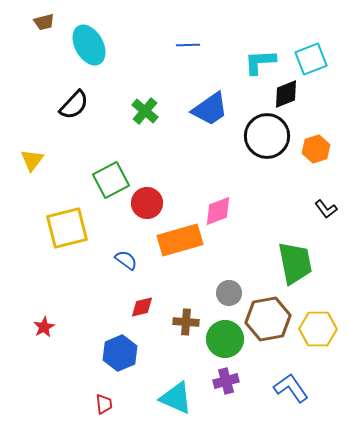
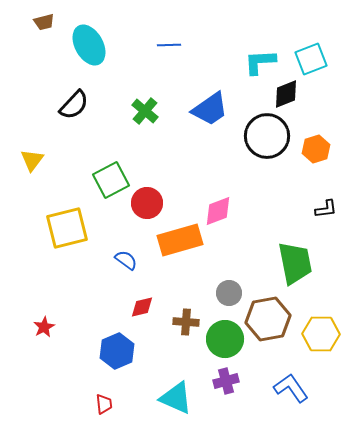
blue line: moved 19 px left
black L-shape: rotated 60 degrees counterclockwise
yellow hexagon: moved 3 px right, 5 px down
blue hexagon: moved 3 px left, 2 px up
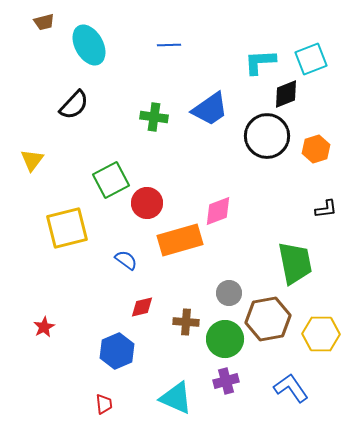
green cross: moved 9 px right, 6 px down; rotated 32 degrees counterclockwise
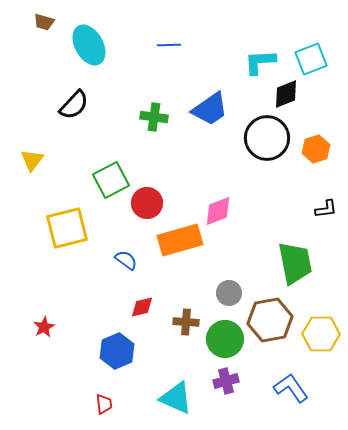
brown trapezoid: rotated 30 degrees clockwise
black circle: moved 2 px down
brown hexagon: moved 2 px right, 1 px down
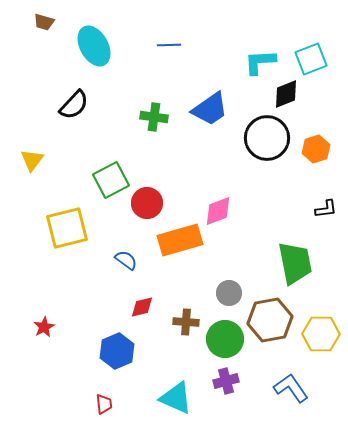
cyan ellipse: moved 5 px right, 1 px down
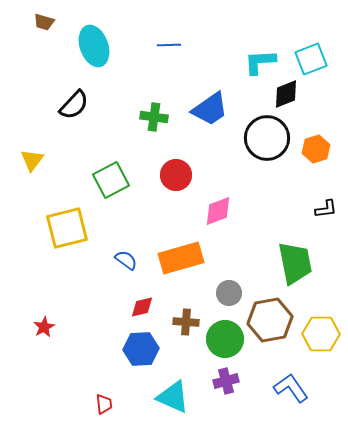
cyan ellipse: rotated 9 degrees clockwise
red circle: moved 29 px right, 28 px up
orange rectangle: moved 1 px right, 18 px down
blue hexagon: moved 24 px right, 2 px up; rotated 20 degrees clockwise
cyan triangle: moved 3 px left, 1 px up
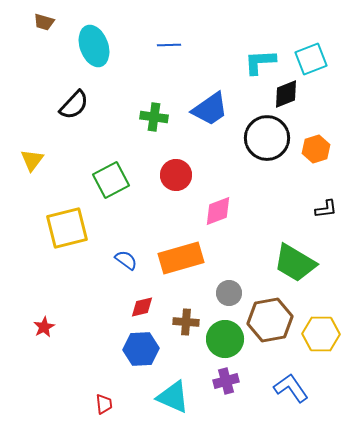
green trapezoid: rotated 132 degrees clockwise
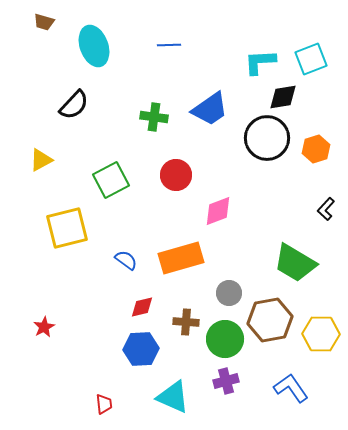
black diamond: moved 3 px left, 3 px down; rotated 12 degrees clockwise
yellow triangle: moved 9 px right; rotated 25 degrees clockwise
black L-shape: rotated 140 degrees clockwise
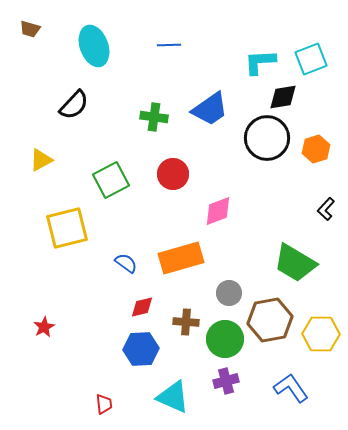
brown trapezoid: moved 14 px left, 7 px down
red circle: moved 3 px left, 1 px up
blue semicircle: moved 3 px down
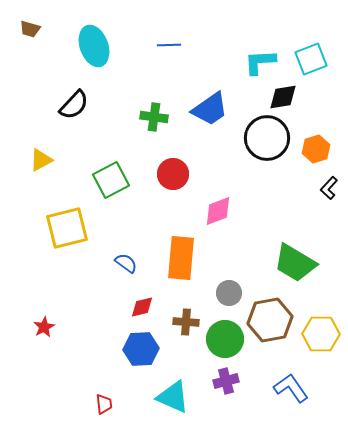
black L-shape: moved 3 px right, 21 px up
orange rectangle: rotated 69 degrees counterclockwise
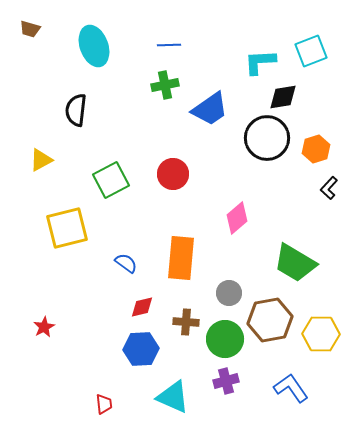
cyan square: moved 8 px up
black semicircle: moved 2 px right, 5 px down; rotated 144 degrees clockwise
green cross: moved 11 px right, 32 px up; rotated 20 degrees counterclockwise
pink diamond: moved 19 px right, 7 px down; rotated 20 degrees counterclockwise
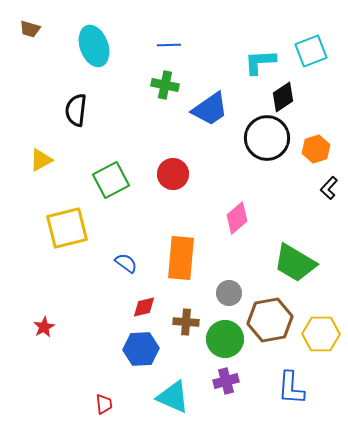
green cross: rotated 24 degrees clockwise
black diamond: rotated 24 degrees counterclockwise
red diamond: moved 2 px right
blue L-shape: rotated 141 degrees counterclockwise
